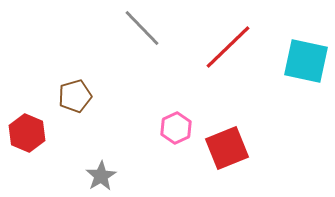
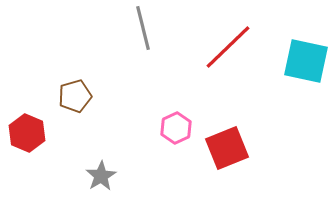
gray line: moved 1 px right; rotated 30 degrees clockwise
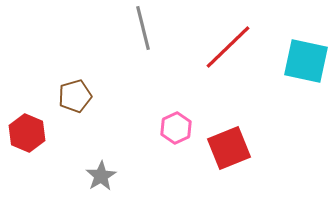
red square: moved 2 px right
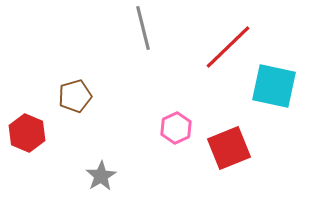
cyan square: moved 32 px left, 25 px down
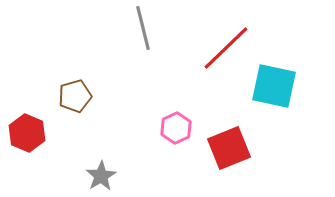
red line: moved 2 px left, 1 px down
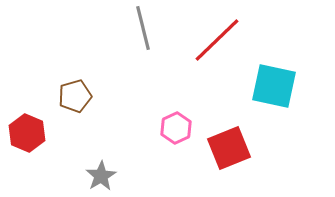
red line: moved 9 px left, 8 px up
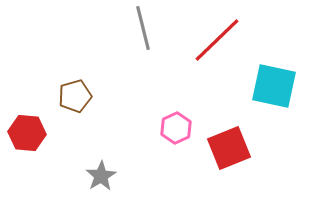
red hexagon: rotated 18 degrees counterclockwise
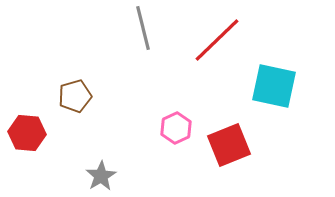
red square: moved 3 px up
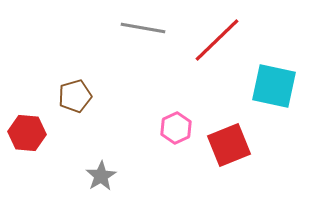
gray line: rotated 66 degrees counterclockwise
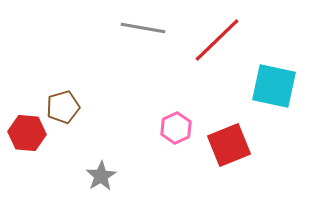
brown pentagon: moved 12 px left, 11 px down
